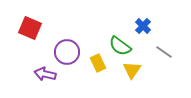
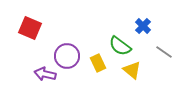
purple circle: moved 4 px down
yellow triangle: rotated 24 degrees counterclockwise
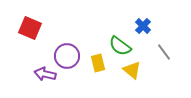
gray line: rotated 18 degrees clockwise
yellow rectangle: rotated 12 degrees clockwise
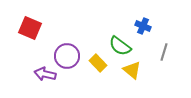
blue cross: rotated 21 degrees counterclockwise
gray line: rotated 54 degrees clockwise
yellow rectangle: rotated 30 degrees counterclockwise
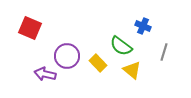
green semicircle: moved 1 px right
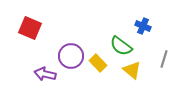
gray line: moved 7 px down
purple circle: moved 4 px right
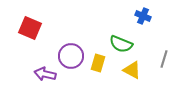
blue cross: moved 10 px up
green semicircle: moved 2 px up; rotated 15 degrees counterclockwise
yellow rectangle: rotated 60 degrees clockwise
yellow triangle: rotated 12 degrees counterclockwise
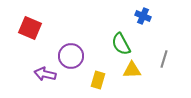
green semicircle: rotated 40 degrees clockwise
yellow rectangle: moved 17 px down
yellow triangle: rotated 30 degrees counterclockwise
